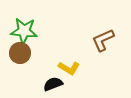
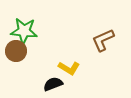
brown circle: moved 4 px left, 2 px up
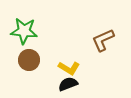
brown circle: moved 13 px right, 9 px down
black semicircle: moved 15 px right
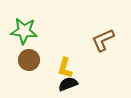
yellow L-shape: moved 4 px left; rotated 75 degrees clockwise
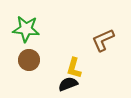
green star: moved 2 px right, 2 px up
yellow L-shape: moved 9 px right
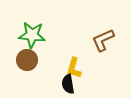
green star: moved 6 px right, 6 px down
brown circle: moved 2 px left
black semicircle: rotated 78 degrees counterclockwise
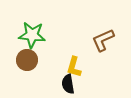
yellow L-shape: moved 1 px up
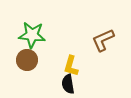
yellow L-shape: moved 3 px left, 1 px up
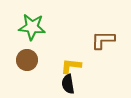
green star: moved 8 px up
brown L-shape: rotated 25 degrees clockwise
yellow L-shape: rotated 80 degrees clockwise
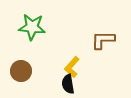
brown circle: moved 6 px left, 11 px down
yellow L-shape: moved 1 px right, 1 px down; rotated 55 degrees counterclockwise
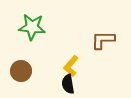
yellow L-shape: moved 1 px left, 1 px up
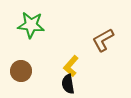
green star: moved 1 px left, 2 px up
brown L-shape: rotated 30 degrees counterclockwise
